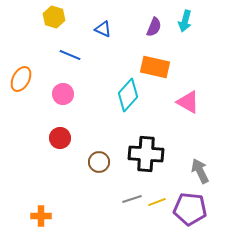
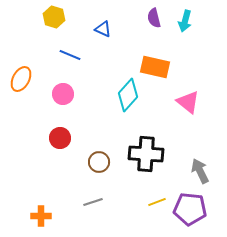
purple semicircle: moved 9 px up; rotated 144 degrees clockwise
pink triangle: rotated 10 degrees clockwise
gray line: moved 39 px left, 3 px down
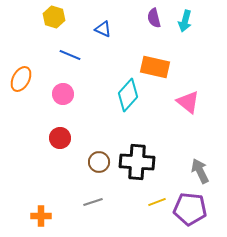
black cross: moved 9 px left, 8 px down
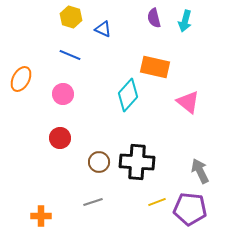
yellow hexagon: moved 17 px right
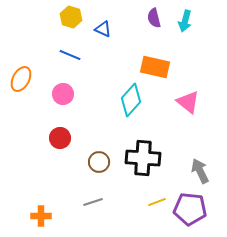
cyan diamond: moved 3 px right, 5 px down
black cross: moved 6 px right, 4 px up
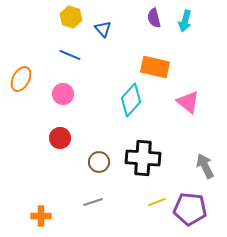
blue triangle: rotated 24 degrees clockwise
gray arrow: moved 5 px right, 5 px up
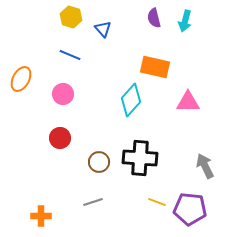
pink triangle: rotated 40 degrees counterclockwise
black cross: moved 3 px left
yellow line: rotated 42 degrees clockwise
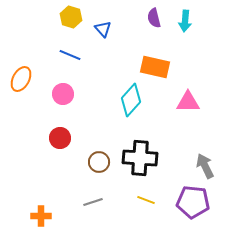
cyan arrow: rotated 10 degrees counterclockwise
yellow line: moved 11 px left, 2 px up
purple pentagon: moved 3 px right, 7 px up
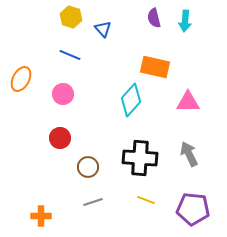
brown circle: moved 11 px left, 5 px down
gray arrow: moved 16 px left, 12 px up
purple pentagon: moved 7 px down
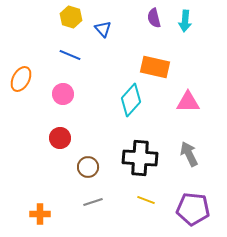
orange cross: moved 1 px left, 2 px up
